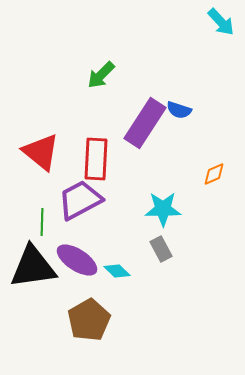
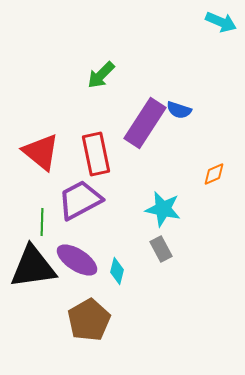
cyan arrow: rotated 24 degrees counterclockwise
red rectangle: moved 5 px up; rotated 15 degrees counterclockwise
cyan star: rotated 12 degrees clockwise
cyan diamond: rotated 60 degrees clockwise
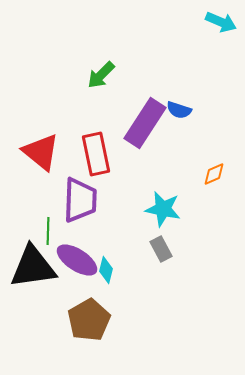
purple trapezoid: rotated 120 degrees clockwise
green line: moved 6 px right, 9 px down
cyan diamond: moved 11 px left, 1 px up
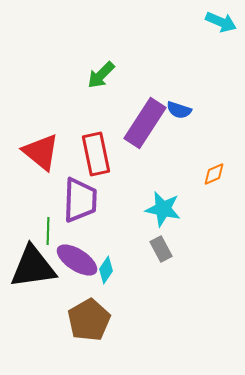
cyan diamond: rotated 20 degrees clockwise
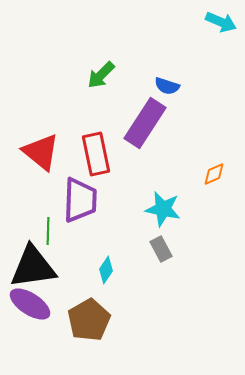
blue semicircle: moved 12 px left, 24 px up
purple ellipse: moved 47 px left, 44 px down
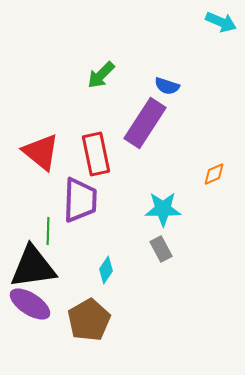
cyan star: rotated 12 degrees counterclockwise
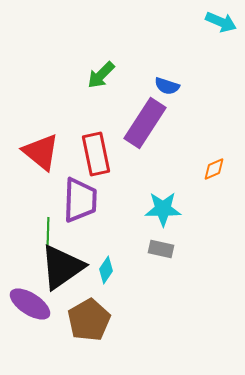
orange diamond: moved 5 px up
gray rectangle: rotated 50 degrees counterclockwise
black triangle: moved 29 px right; rotated 27 degrees counterclockwise
